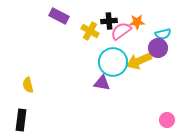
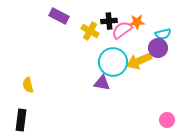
pink semicircle: moved 1 px right, 1 px up
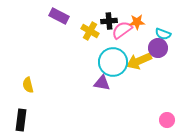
cyan semicircle: rotated 35 degrees clockwise
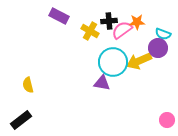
black rectangle: rotated 45 degrees clockwise
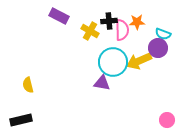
pink semicircle: rotated 125 degrees clockwise
black rectangle: rotated 25 degrees clockwise
